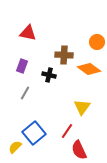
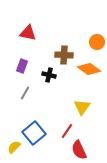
yellow semicircle: moved 1 px left
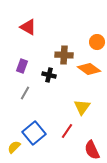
red triangle: moved 6 px up; rotated 18 degrees clockwise
red semicircle: moved 13 px right
